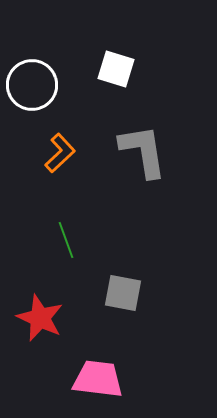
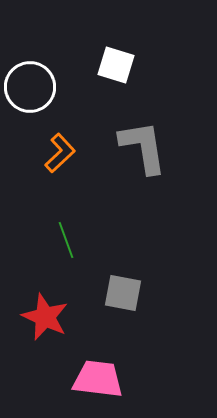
white square: moved 4 px up
white circle: moved 2 px left, 2 px down
gray L-shape: moved 4 px up
red star: moved 5 px right, 1 px up
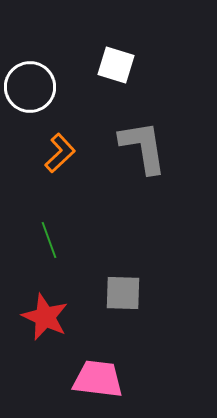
green line: moved 17 px left
gray square: rotated 9 degrees counterclockwise
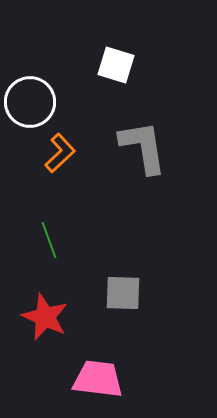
white circle: moved 15 px down
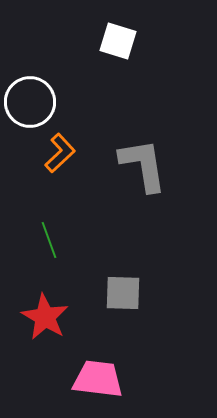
white square: moved 2 px right, 24 px up
gray L-shape: moved 18 px down
red star: rotated 6 degrees clockwise
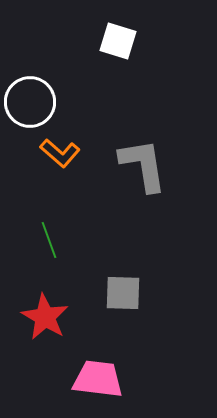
orange L-shape: rotated 84 degrees clockwise
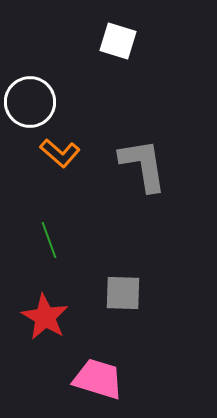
pink trapezoid: rotated 10 degrees clockwise
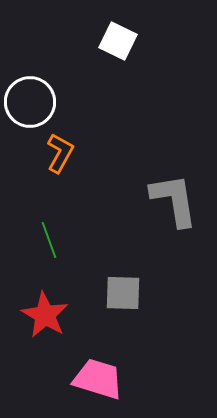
white square: rotated 9 degrees clockwise
orange L-shape: rotated 102 degrees counterclockwise
gray L-shape: moved 31 px right, 35 px down
red star: moved 2 px up
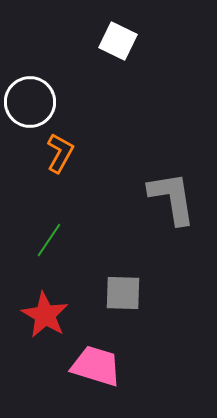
gray L-shape: moved 2 px left, 2 px up
green line: rotated 54 degrees clockwise
pink trapezoid: moved 2 px left, 13 px up
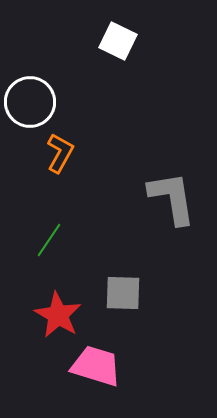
red star: moved 13 px right
